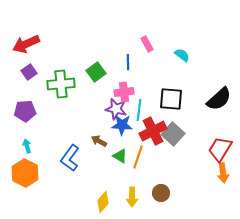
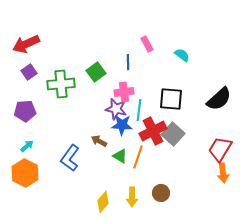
cyan arrow: rotated 64 degrees clockwise
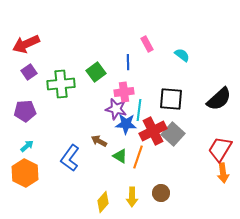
blue star: moved 4 px right, 1 px up
